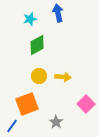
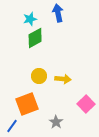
green diamond: moved 2 px left, 7 px up
yellow arrow: moved 2 px down
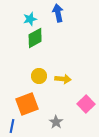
blue line: rotated 24 degrees counterclockwise
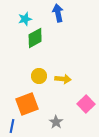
cyan star: moved 5 px left
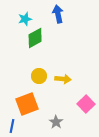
blue arrow: moved 1 px down
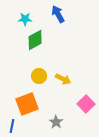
blue arrow: rotated 18 degrees counterclockwise
cyan star: rotated 16 degrees clockwise
green diamond: moved 2 px down
yellow arrow: rotated 21 degrees clockwise
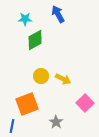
yellow circle: moved 2 px right
pink square: moved 1 px left, 1 px up
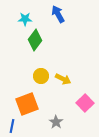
green diamond: rotated 25 degrees counterclockwise
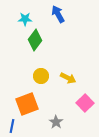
yellow arrow: moved 5 px right, 1 px up
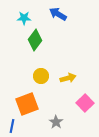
blue arrow: rotated 30 degrees counterclockwise
cyan star: moved 1 px left, 1 px up
yellow arrow: rotated 42 degrees counterclockwise
